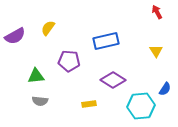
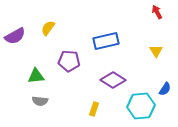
yellow rectangle: moved 5 px right, 5 px down; rotated 64 degrees counterclockwise
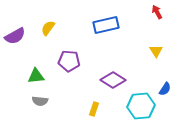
blue rectangle: moved 16 px up
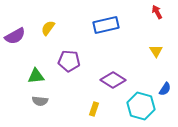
cyan hexagon: rotated 20 degrees clockwise
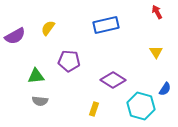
yellow triangle: moved 1 px down
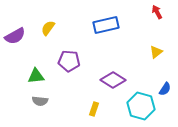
yellow triangle: rotated 24 degrees clockwise
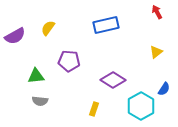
blue semicircle: moved 1 px left
cyan hexagon: rotated 16 degrees clockwise
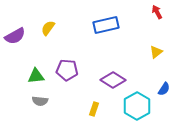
purple pentagon: moved 2 px left, 9 px down
cyan hexagon: moved 4 px left
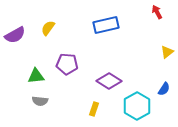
purple semicircle: moved 1 px up
yellow triangle: moved 11 px right
purple pentagon: moved 6 px up
purple diamond: moved 4 px left, 1 px down
